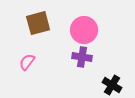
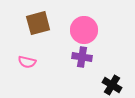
pink semicircle: rotated 114 degrees counterclockwise
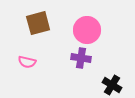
pink circle: moved 3 px right
purple cross: moved 1 px left, 1 px down
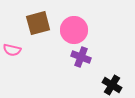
pink circle: moved 13 px left
purple cross: moved 1 px up; rotated 12 degrees clockwise
pink semicircle: moved 15 px left, 12 px up
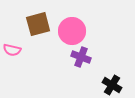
brown square: moved 1 px down
pink circle: moved 2 px left, 1 px down
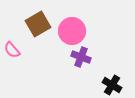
brown square: rotated 15 degrees counterclockwise
pink semicircle: rotated 36 degrees clockwise
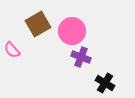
black cross: moved 7 px left, 2 px up
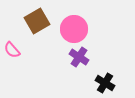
brown square: moved 1 px left, 3 px up
pink circle: moved 2 px right, 2 px up
purple cross: moved 2 px left; rotated 12 degrees clockwise
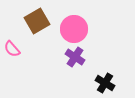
pink semicircle: moved 1 px up
purple cross: moved 4 px left
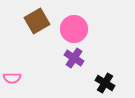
pink semicircle: moved 29 px down; rotated 48 degrees counterclockwise
purple cross: moved 1 px left, 1 px down
